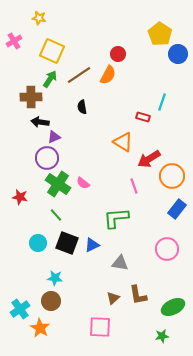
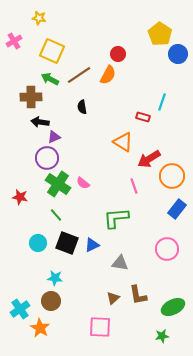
green arrow: rotated 96 degrees counterclockwise
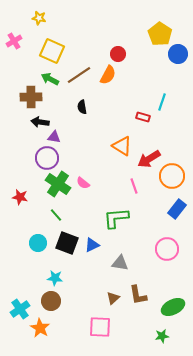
purple triangle: rotated 32 degrees clockwise
orange triangle: moved 1 px left, 4 px down
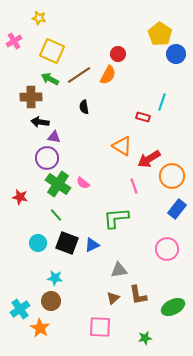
blue circle: moved 2 px left
black semicircle: moved 2 px right
gray triangle: moved 1 px left, 7 px down; rotated 18 degrees counterclockwise
green star: moved 17 px left, 2 px down
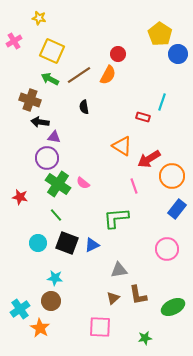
blue circle: moved 2 px right
brown cross: moved 1 px left, 3 px down; rotated 20 degrees clockwise
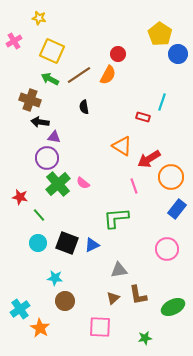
orange circle: moved 1 px left, 1 px down
green cross: rotated 15 degrees clockwise
green line: moved 17 px left
brown circle: moved 14 px right
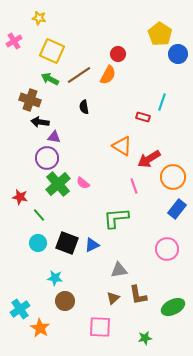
orange circle: moved 2 px right
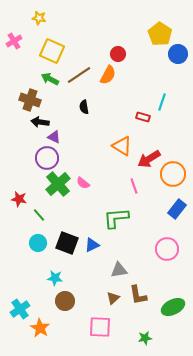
purple triangle: rotated 16 degrees clockwise
orange circle: moved 3 px up
red star: moved 1 px left, 2 px down
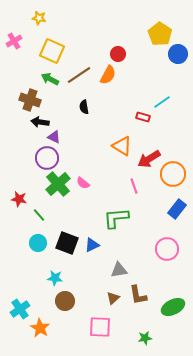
cyan line: rotated 36 degrees clockwise
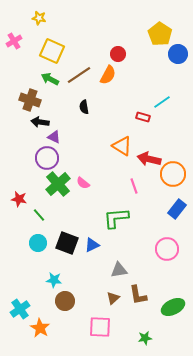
red arrow: rotated 45 degrees clockwise
cyan star: moved 1 px left, 2 px down
